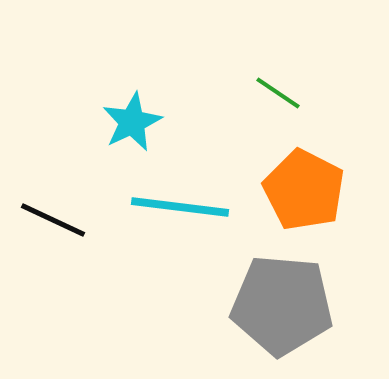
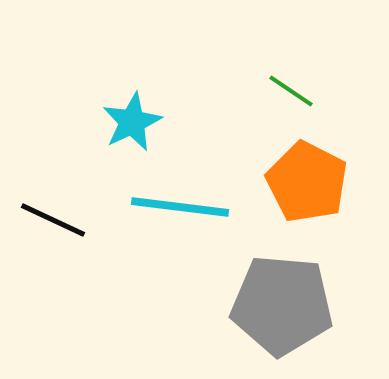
green line: moved 13 px right, 2 px up
orange pentagon: moved 3 px right, 8 px up
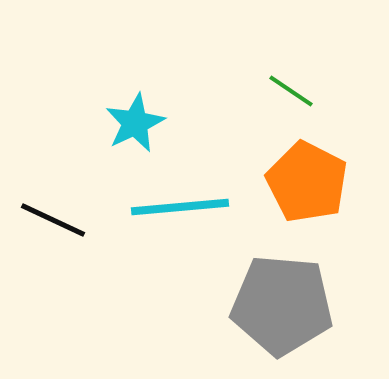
cyan star: moved 3 px right, 1 px down
cyan line: rotated 12 degrees counterclockwise
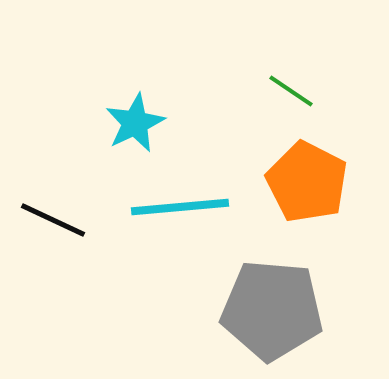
gray pentagon: moved 10 px left, 5 px down
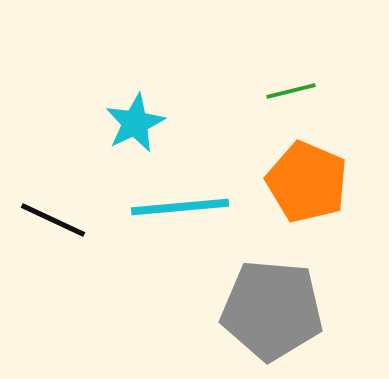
green line: rotated 48 degrees counterclockwise
orange pentagon: rotated 4 degrees counterclockwise
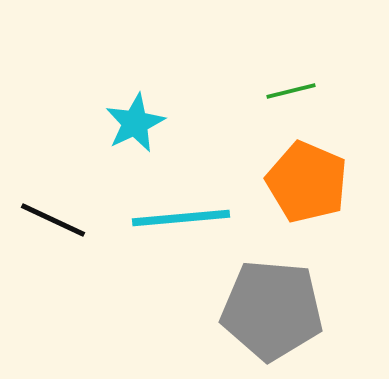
cyan line: moved 1 px right, 11 px down
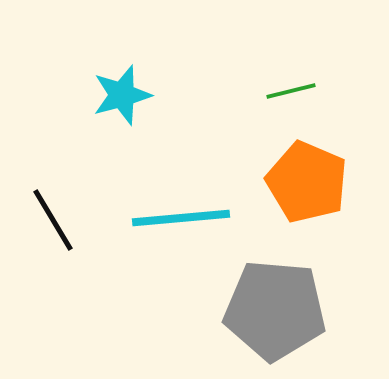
cyan star: moved 13 px left, 28 px up; rotated 10 degrees clockwise
black line: rotated 34 degrees clockwise
gray pentagon: moved 3 px right
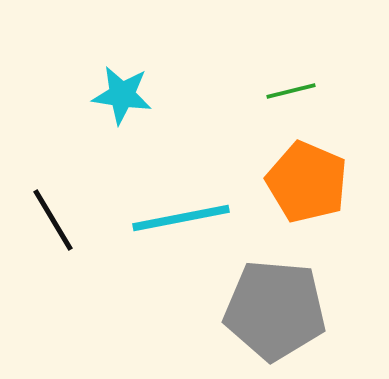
cyan star: rotated 24 degrees clockwise
cyan line: rotated 6 degrees counterclockwise
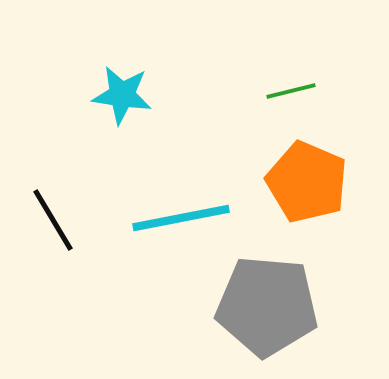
gray pentagon: moved 8 px left, 4 px up
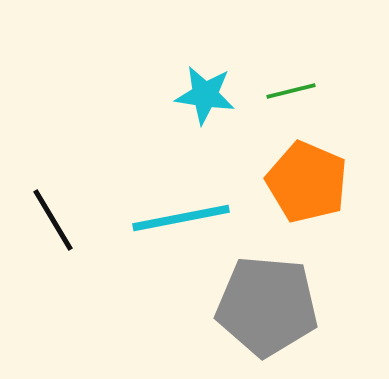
cyan star: moved 83 px right
